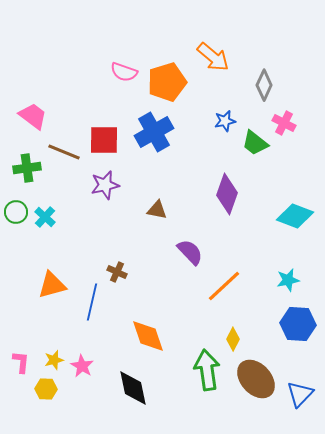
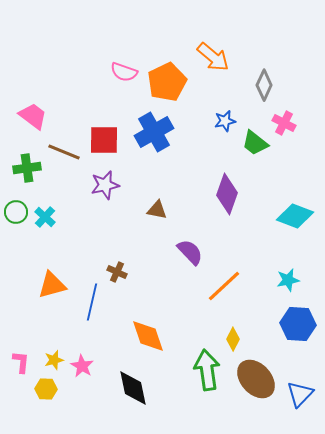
orange pentagon: rotated 9 degrees counterclockwise
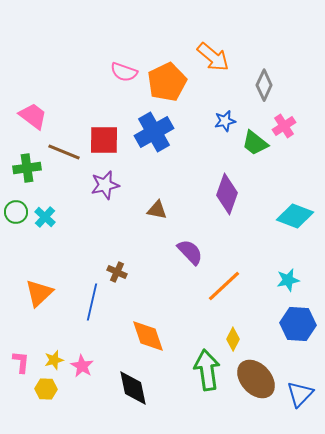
pink cross: moved 3 px down; rotated 30 degrees clockwise
orange triangle: moved 13 px left, 8 px down; rotated 28 degrees counterclockwise
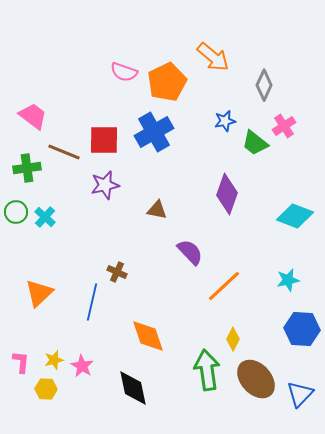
blue hexagon: moved 4 px right, 5 px down
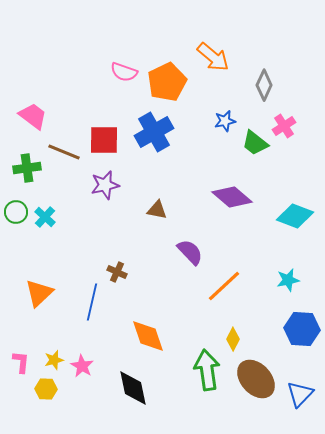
purple diamond: moved 5 px right, 3 px down; rotated 69 degrees counterclockwise
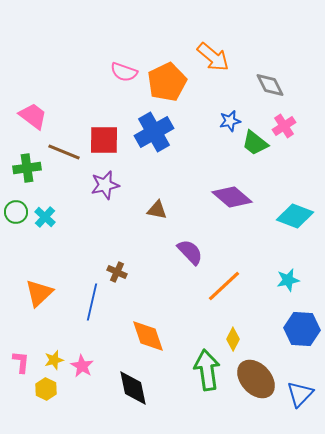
gray diamond: moved 6 px right; rotated 52 degrees counterclockwise
blue star: moved 5 px right
yellow hexagon: rotated 25 degrees clockwise
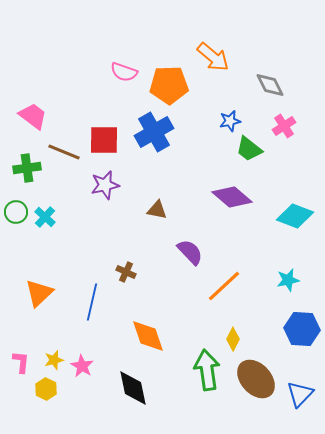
orange pentagon: moved 2 px right, 3 px down; rotated 24 degrees clockwise
green trapezoid: moved 6 px left, 6 px down
brown cross: moved 9 px right
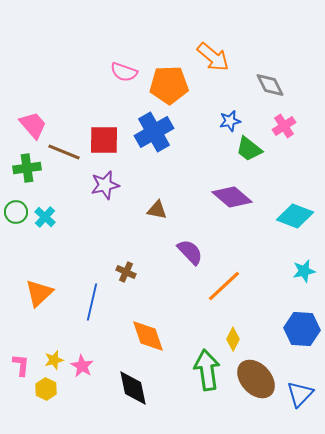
pink trapezoid: moved 9 px down; rotated 12 degrees clockwise
cyan star: moved 16 px right, 9 px up
pink L-shape: moved 3 px down
